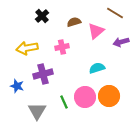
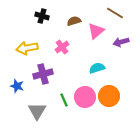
black cross: rotated 32 degrees counterclockwise
brown semicircle: moved 1 px up
pink cross: rotated 24 degrees counterclockwise
green line: moved 2 px up
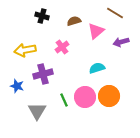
yellow arrow: moved 2 px left, 2 px down
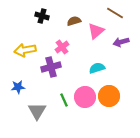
purple cross: moved 8 px right, 7 px up
blue star: moved 1 px right, 1 px down; rotated 24 degrees counterclockwise
